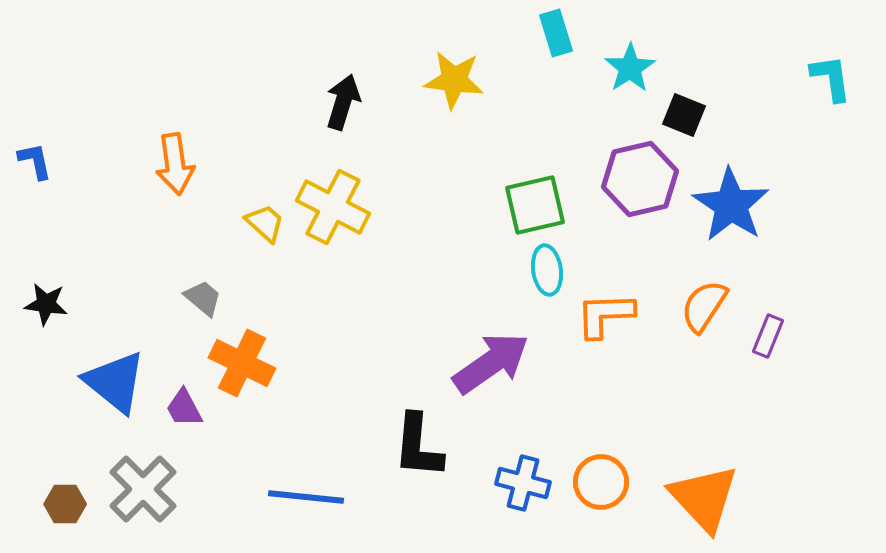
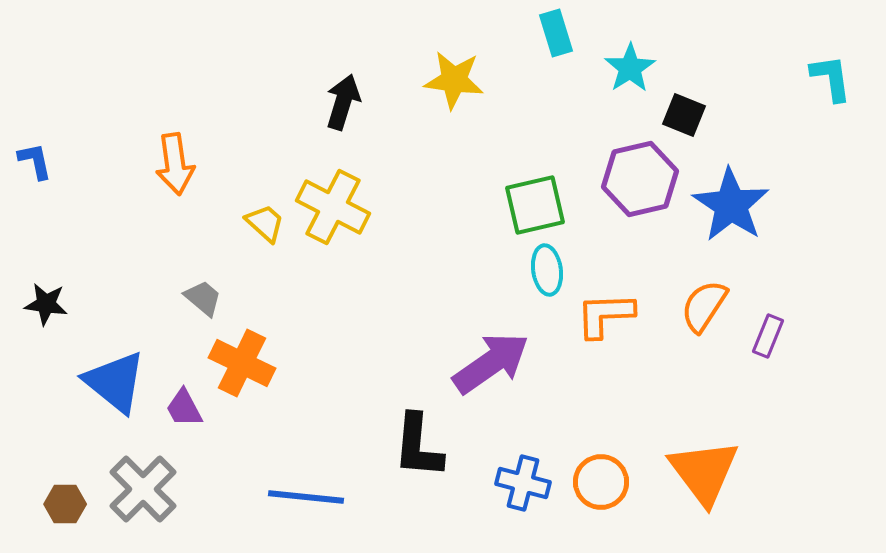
orange triangle: moved 26 px up; rotated 6 degrees clockwise
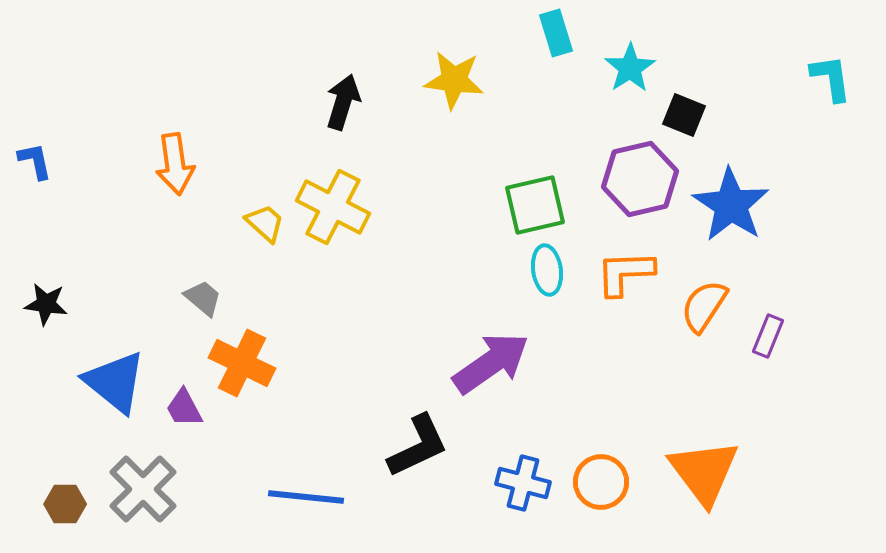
orange L-shape: moved 20 px right, 42 px up
black L-shape: rotated 120 degrees counterclockwise
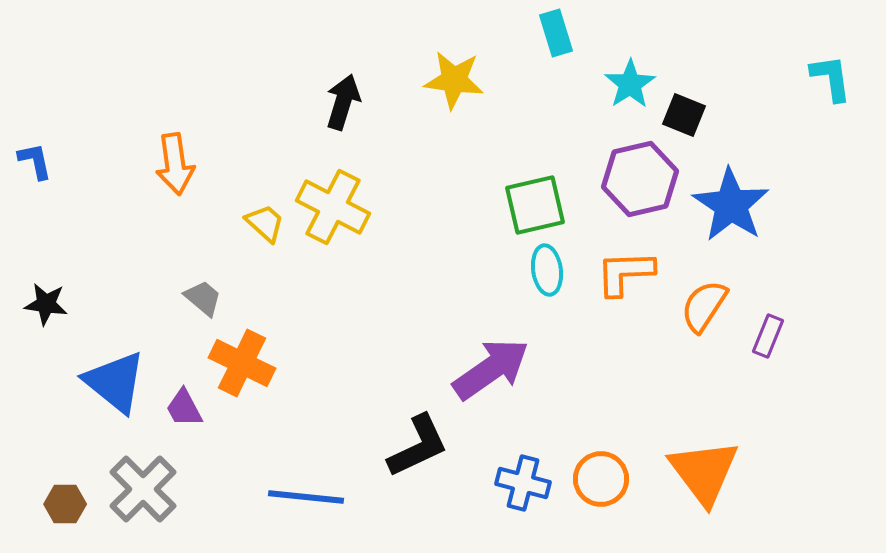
cyan star: moved 16 px down
purple arrow: moved 6 px down
orange circle: moved 3 px up
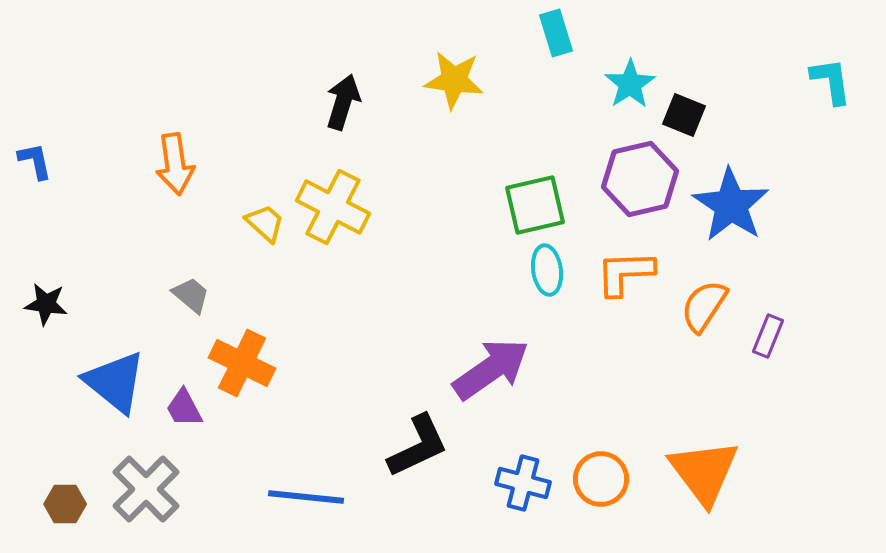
cyan L-shape: moved 3 px down
gray trapezoid: moved 12 px left, 3 px up
gray cross: moved 3 px right
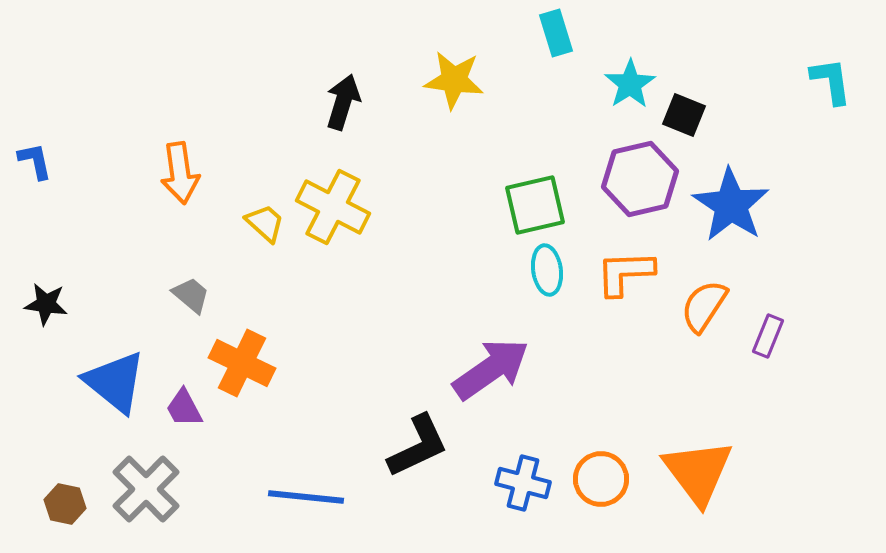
orange arrow: moved 5 px right, 9 px down
orange triangle: moved 6 px left
brown hexagon: rotated 12 degrees clockwise
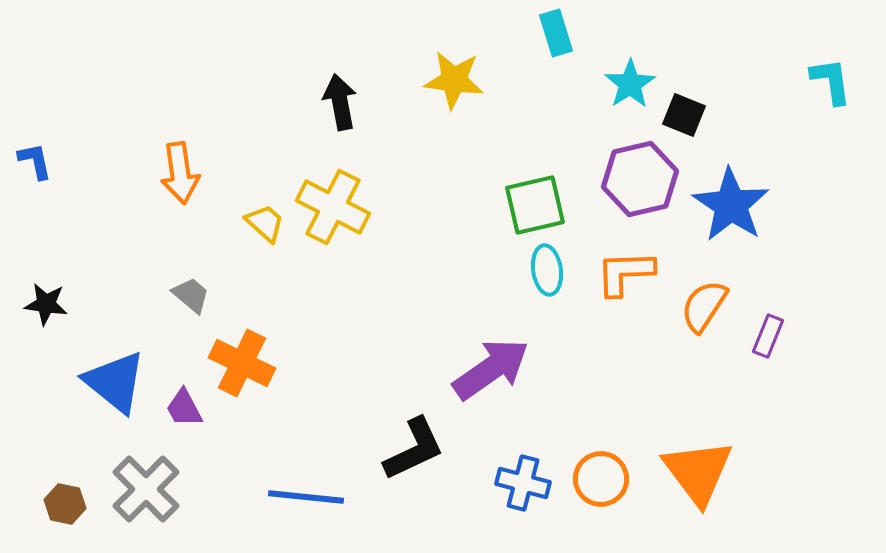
black arrow: moved 3 px left; rotated 28 degrees counterclockwise
black L-shape: moved 4 px left, 3 px down
